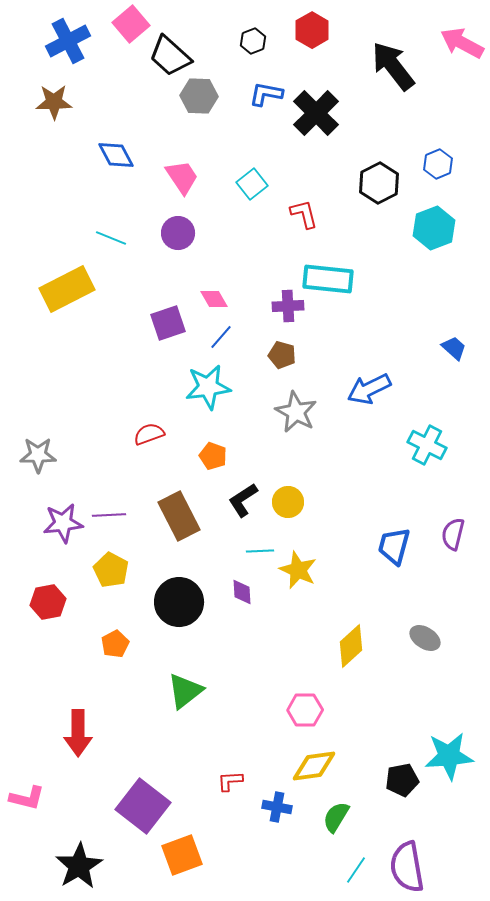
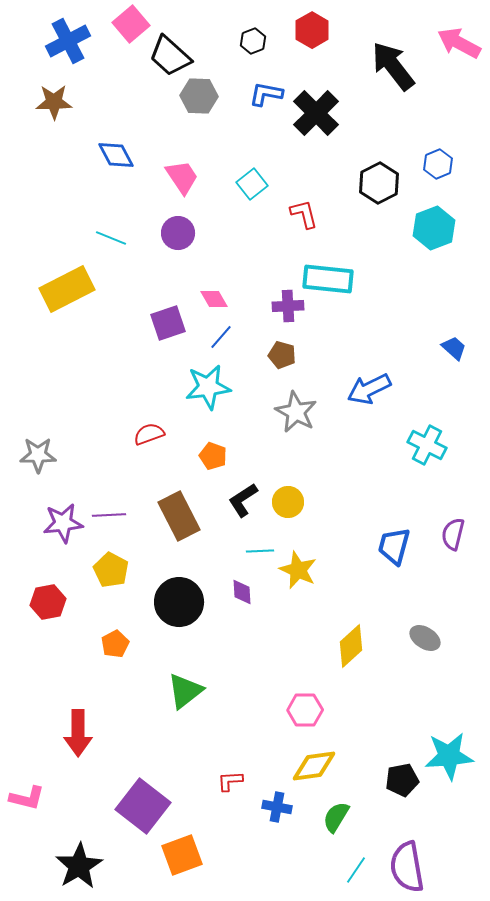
pink arrow at (462, 43): moved 3 px left
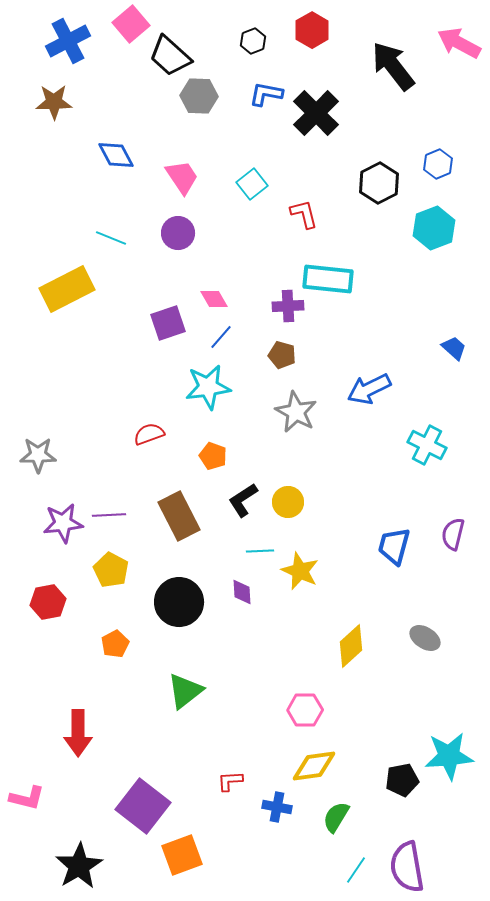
yellow star at (298, 570): moved 2 px right, 1 px down
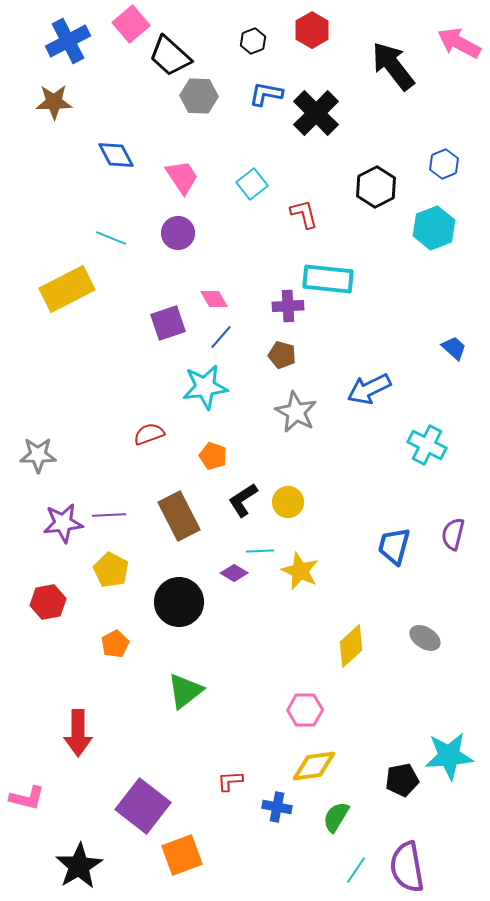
blue hexagon at (438, 164): moved 6 px right
black hexagon at (379, 183): moved 3 px left, 4 px down
cyan star at (208, 387): moved 3 px left
purple diamond at (242, 592): moved 8 px left, 19 px up; rotated 56 degrees counterclockwise
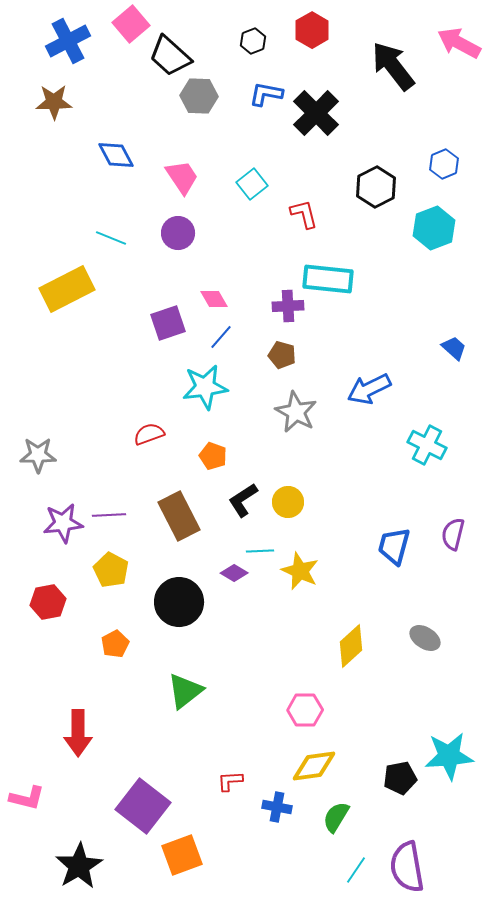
black pentagon at (402, 780): moved 2 px left, 2 px up
